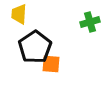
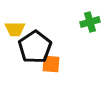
yellow trapezoid: moved 4 px left, 15 px down; rotated 95 degrees counterclockwise
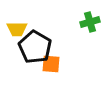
yellow trapezoid: moved 2 px right
black pentagon: rotated 8 degrees counterclockwise
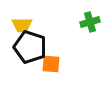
yellow trapezoid: moved 5 px right, 4 px up
black pentagon: moved 5 px left; rotated 12 degrees counterclockwise
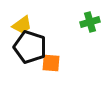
yellow trapezoid: rotated 35 degrees counterclockwise
orange square: moved 1 px up
